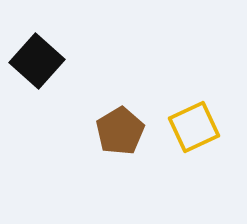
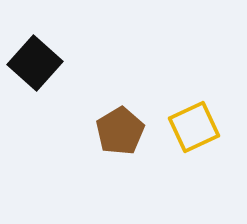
black square: moved 2 px left, 2 px down
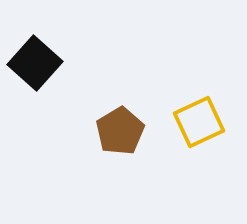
yellow square: moved 5 px right, 5 px up
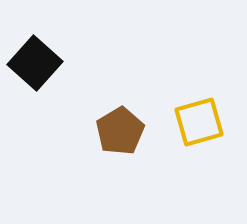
yellow square: rotated 9 degrees clockwise
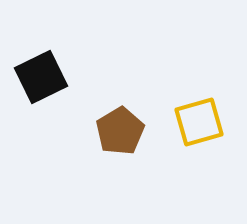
black square: moved 6 px right, 14 px down; rotated 22 degrees clockwise
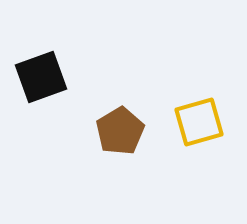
black square: rotated 6 degrees clockwise
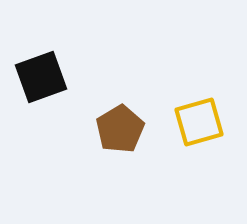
brown pentagon: moved 2 px up
